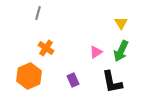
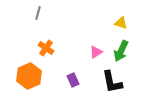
yellow triangle: rotated 40 degrees counterclockwise
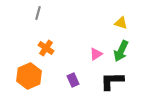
pink triangle: moved 2 px down
black L-shape: moved 1 px up; rotated 100 degrees clockwise
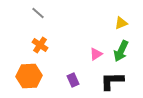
gray line: rotated 64 degrees counterclockwise
yellow triangle: rotated 40 degrees counterclockwise
orange cross: moved 6 px left, 3 px up
orange hexagon: rotated 20 degrees clockwise
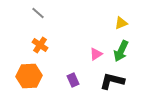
black L-shape: rotated 15 degrees clockwise
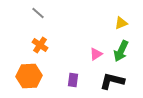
purple rectangle: rotated 32 degrees clockwise
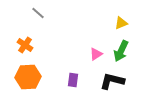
orange cross: moved 15 px left
orange hexagon: moved 1 px left, 1 px down
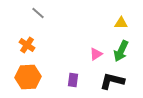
yellow triangle: rotated 24 degrees clockwise
orange cross: moved 2 px right
